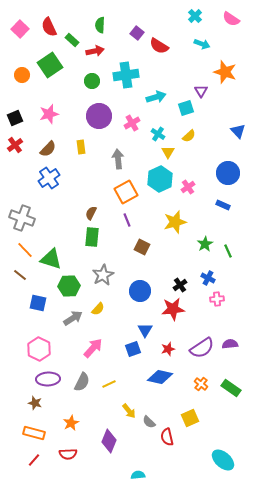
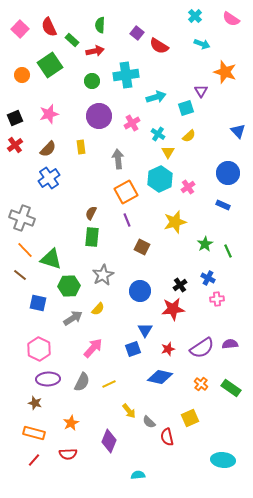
cyan ellipse at (223, 460): rotated 35 degrees counterclockwise
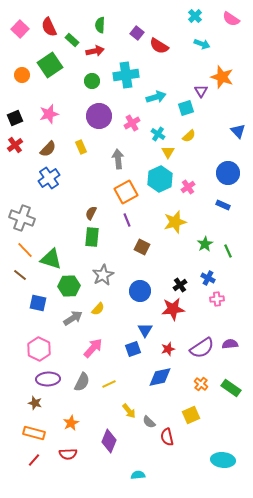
orange star at (225, 72): moved 3 px left, 5 px down
yellow rectangle at (81, 147): rotated 16 degrees counterclockwise
blue diamond at (160, 377): rotated 25 degrees counterclockwise
yellow square at (190, 418): moved 1 px right, 3 px up
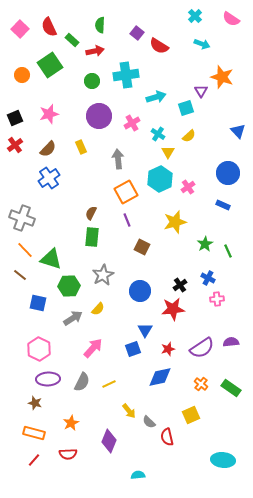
purple semicircle at (230, 344): moved 1 px right, 2 px up
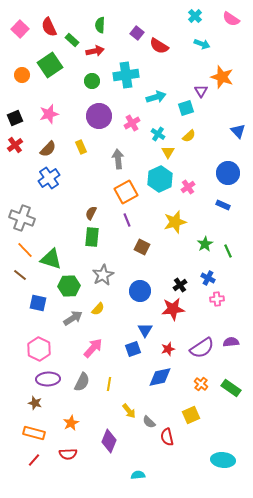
yellow line at (109, 384): rotated 56 degrees counterclockwise
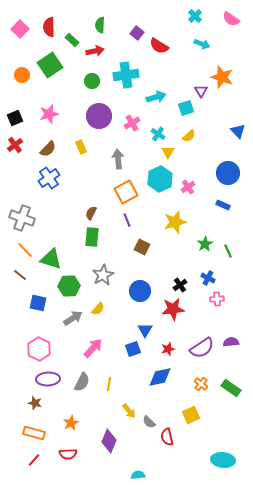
red semicircle at (49, 27): rotated 24 degrees clockwise
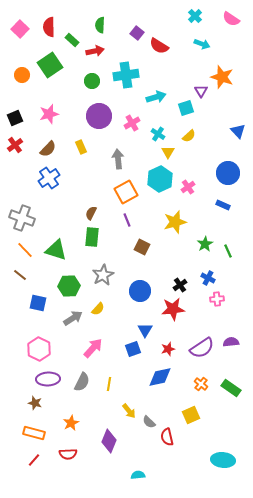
green triangle at (51, 259): moved 5 px right, 9 px up
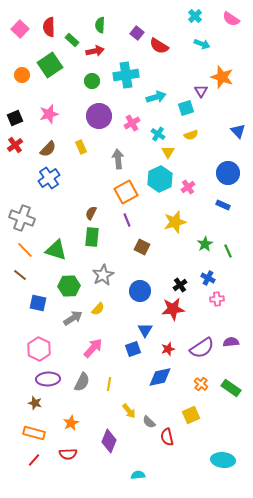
yellow semicircle at (189, 136): moved 2 px right, 1 px up; rotated 24 degrees clockwise
